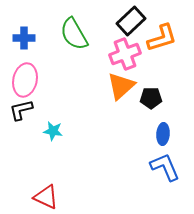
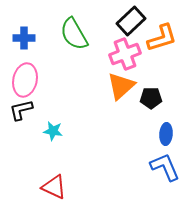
blue ellipse: moved 3 px right
red triangle: moved 8 px right, 10 px up
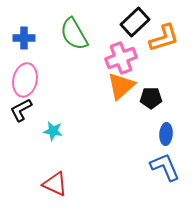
black rectangle: moved 4 px right, 1 px down
orange L-shape: moved 2 px right
pink cross: moved 4 px left, 4 px down
black L-shape: rotated 15 degrees counterclockwise
red triangle: moved 1 px right, 3 px up
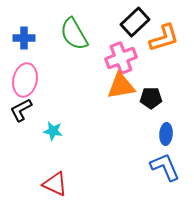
orange triangle: rotated 32 degrees clockwise
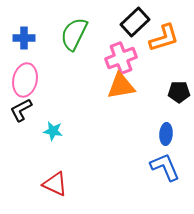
green semicircle: rotated 56 degrees clockwise
black pentagon: moved 28 px right, 6 px up
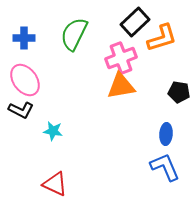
orange L-shape: moved 2 px left
pink ellipse: rotated 48 degrees counterclockwise
black pentagon: rotated 10 degrees clockwise
black L-shape: rotated 125 degrees counterclockwise
